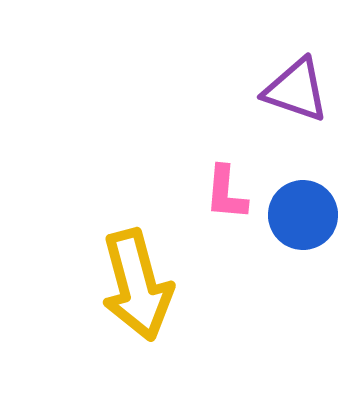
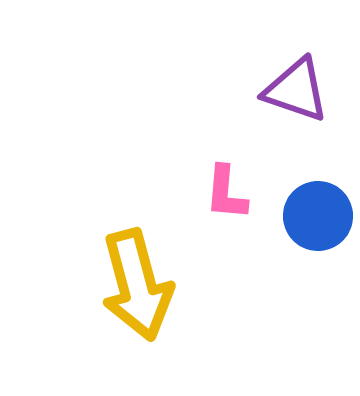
blue circle: moved 15 px right, 1 px down
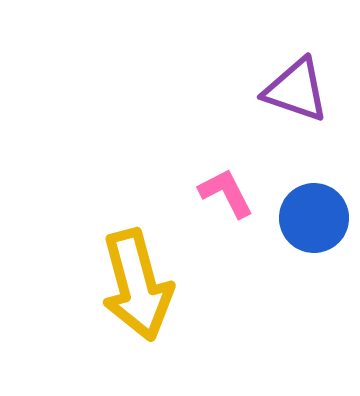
pink L-shape: rotated 148 degrees clockwise
blue circle: moved 4 px left, 2 px down
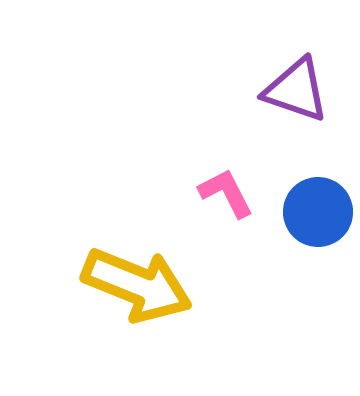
blue circle: moved 4 px right, 6 px up
yellow arrow: rotated 53 degrees counterclockwise
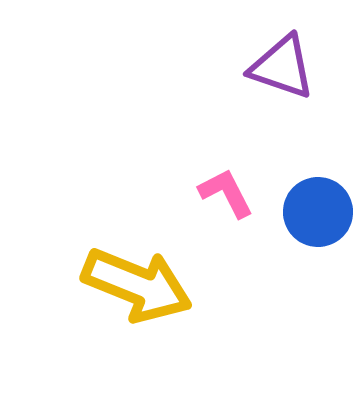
purple triangle: moved 14 px left, 23 px up
